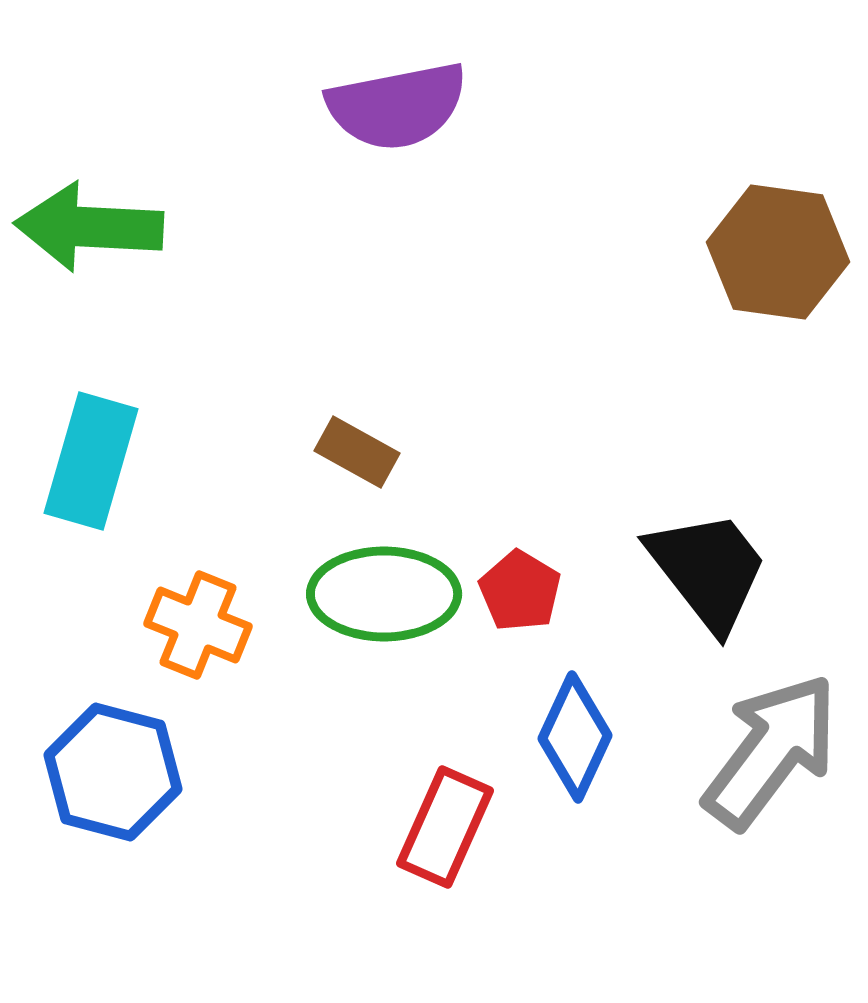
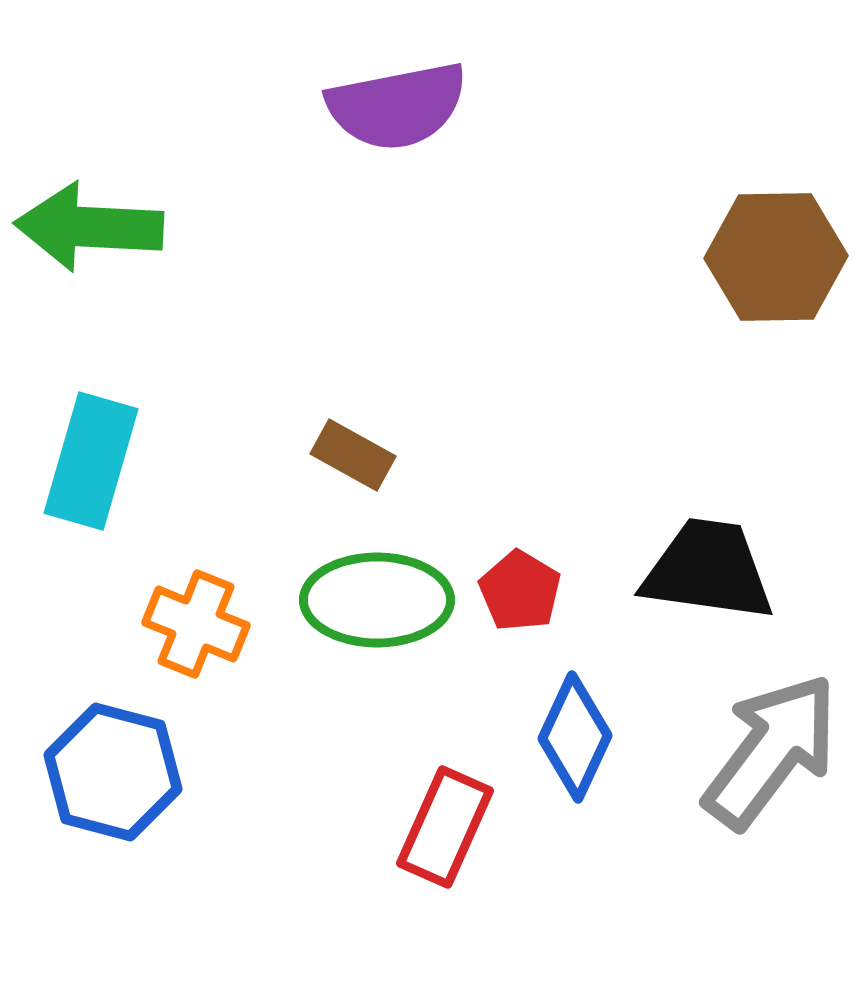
brown hexagon: moved 2 px left, 5 px down; rotated 9 degrees counterclockwise
brown rectangle: moved 4 px left, 3 px down
black trapezoid: rotated 44 degrees counterclockwise
green ellipse: moved 7 px left, 6 px down
orange cross: moved 2 px left, 1 px up
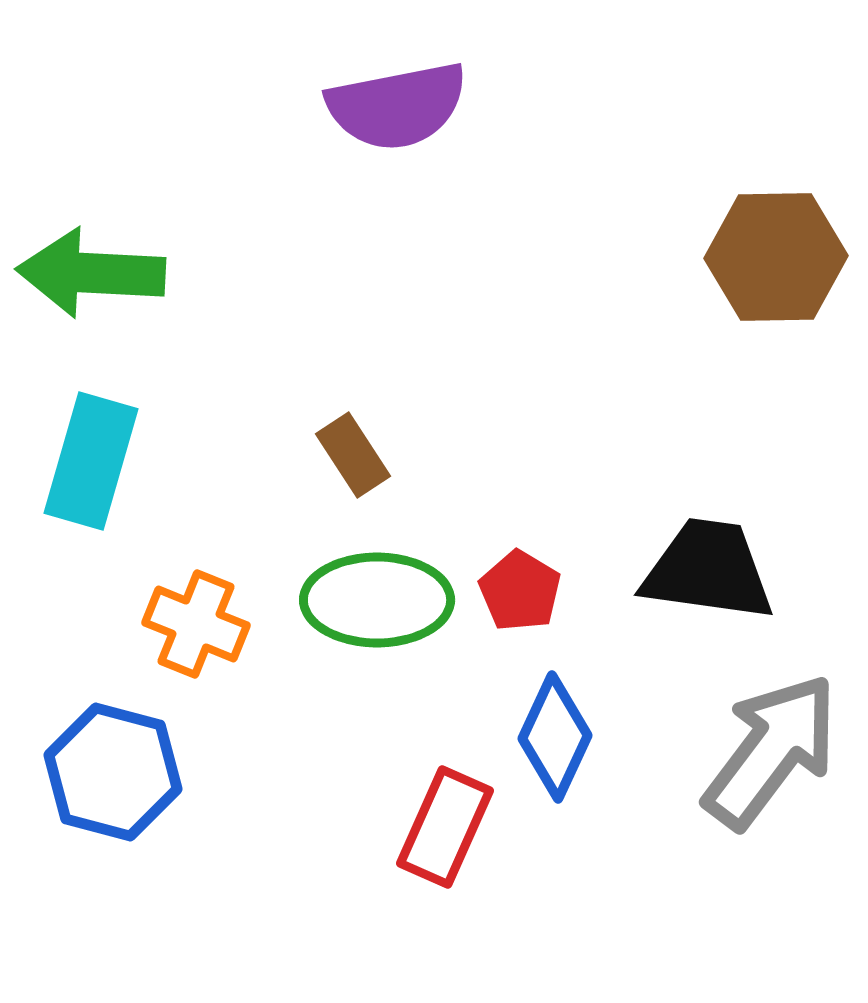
green arrow: moved 2 px right, 46 px down
brown rectangle: rotated 28 degrees clockwise
blue diamond: moved 20 px left
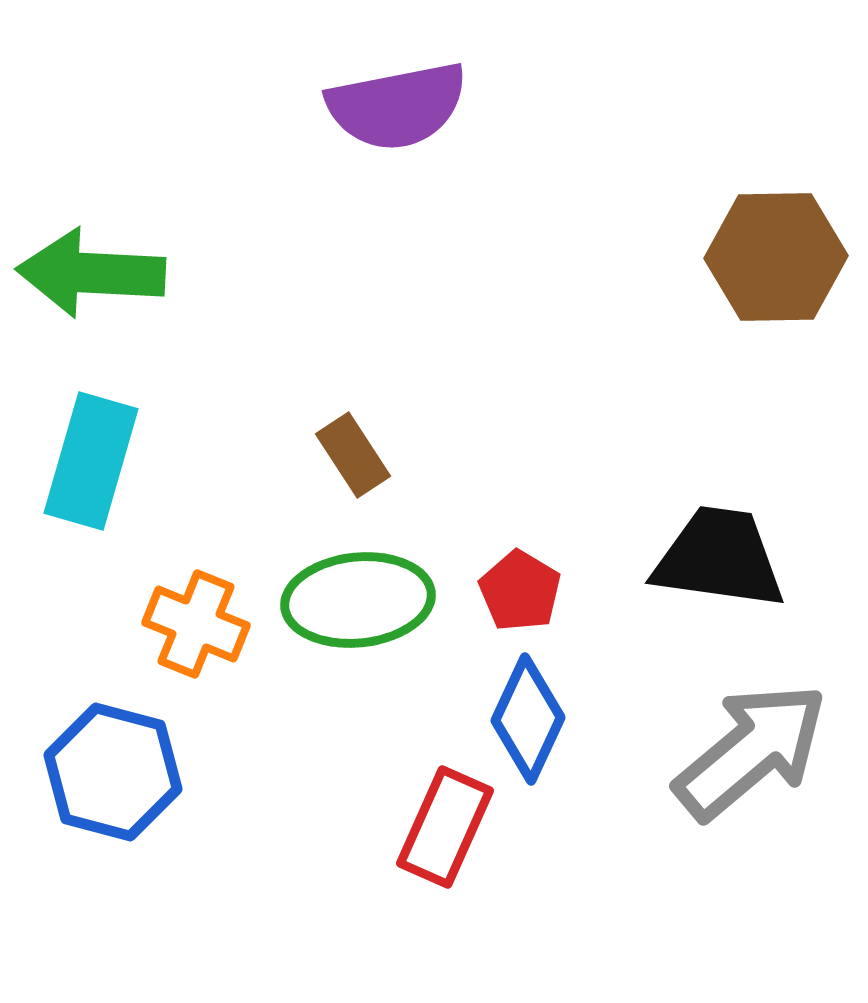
black trapezoid: moved 11 px right, 12 px up
green ellipse: moved 19 px left; rotated 6 degrees counterclockwise
blue diamond: moved 27 px left, 18 px up
gray arrow: moved 20 px left; rotated 13 degrees clockwise
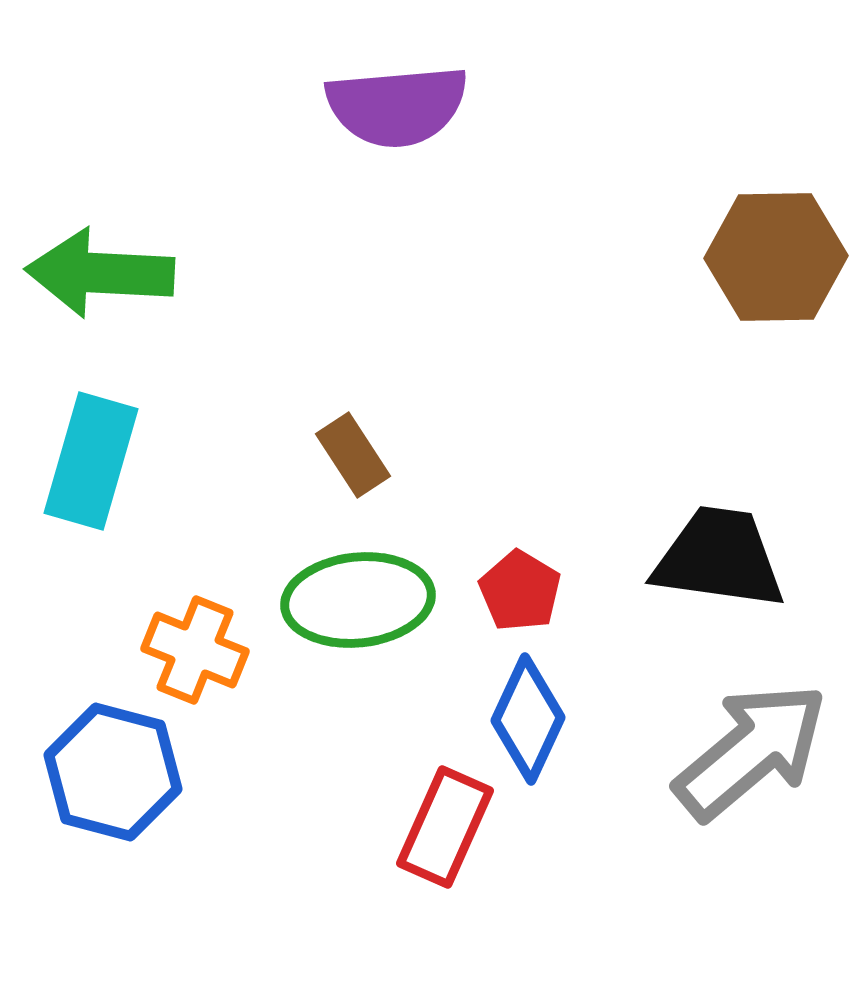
purple semicircle: rotated 6 degrees clockwise
green arrow: moved 9 px right
orange cross: moved 1 px left, 26 px down
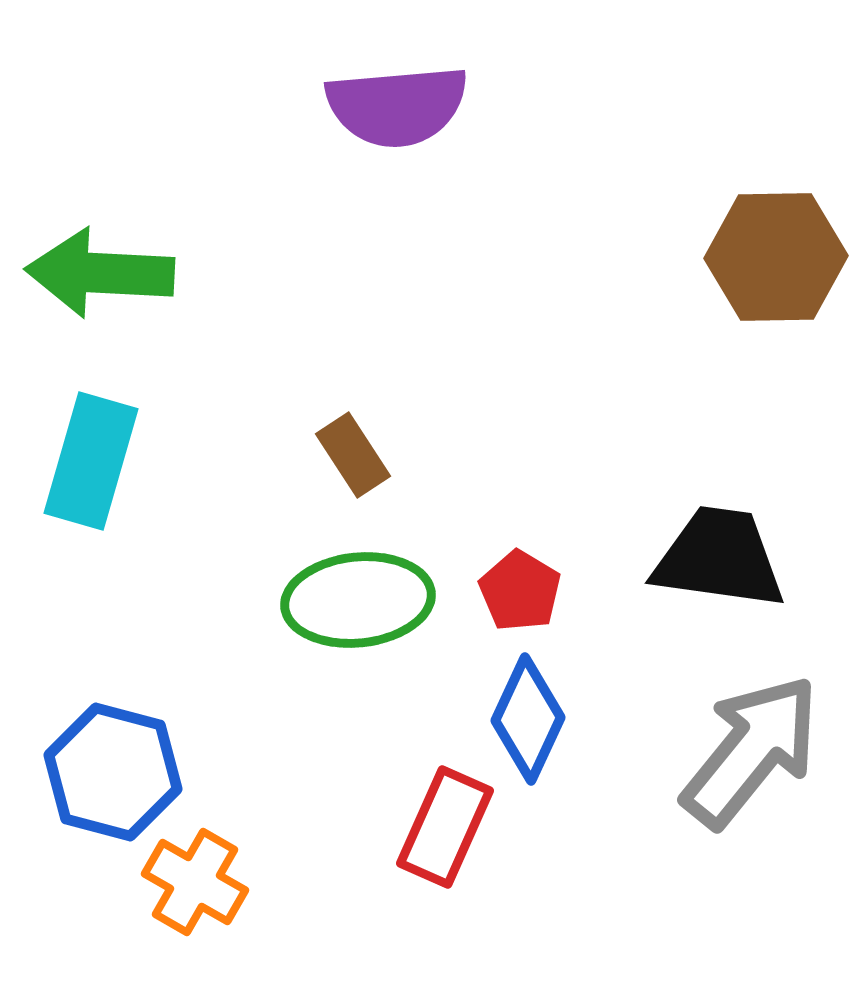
orange cross: moved 232 px down; rotated 8 degrees clockwise
gray arrow: rotated 11 degrees counterclockwise
